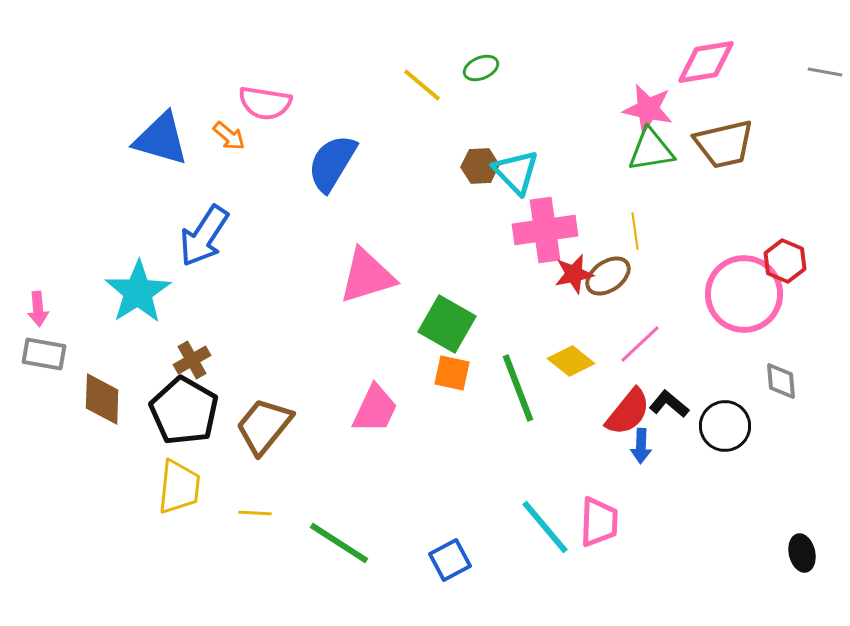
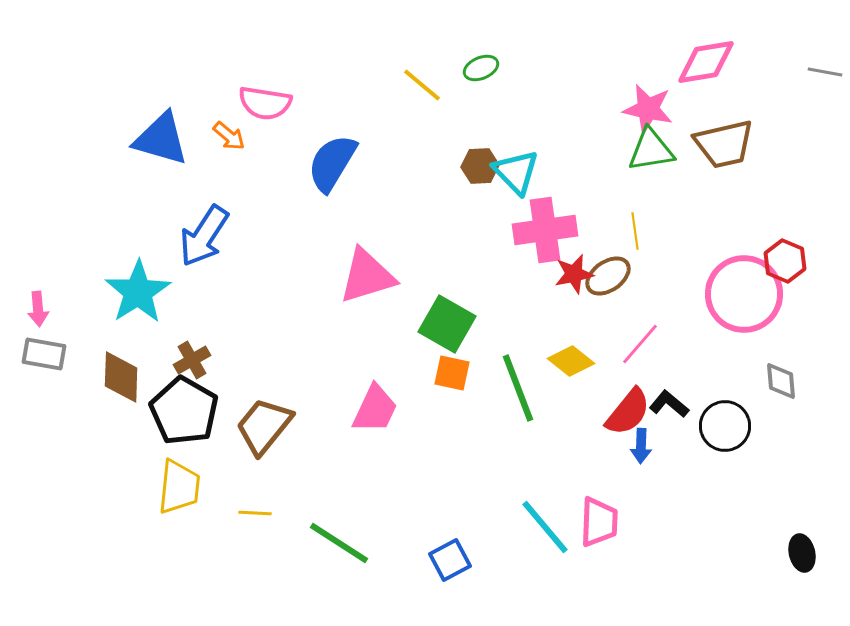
pink line at (640, 344): rotated 6 degrees counterclockwise
brown diamond at (102, 399): moved 19 px right, 22 px up
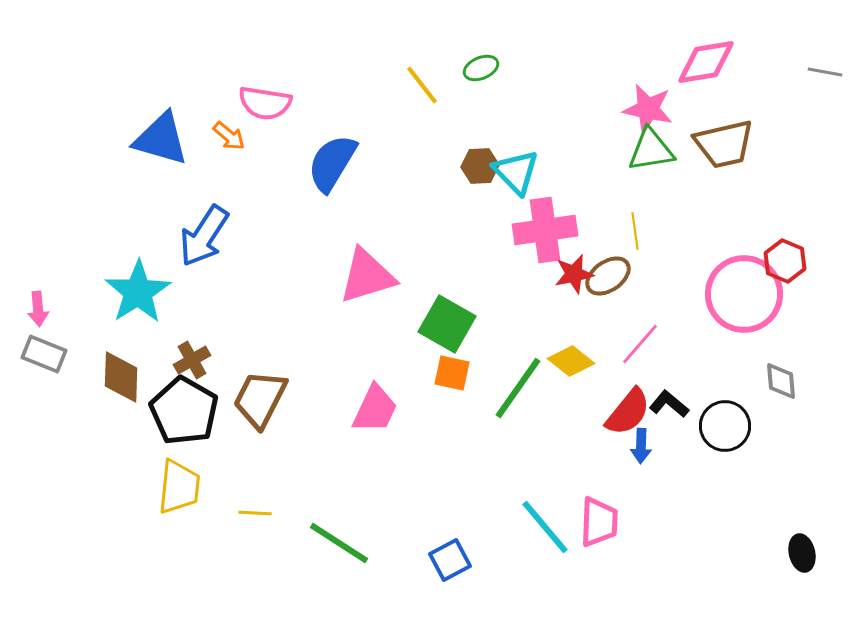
yellow line at (422, 85): rotated 12 degrees clockwise
gray rectangle at (44, 354): rotated 12 degrees clockwise
green line at (518, 388): rotated 56 degrees clockwise
brown trapezoid at (264, 426): moved 4 px left, 27 px up; rotated 12 degrees counterclockwise
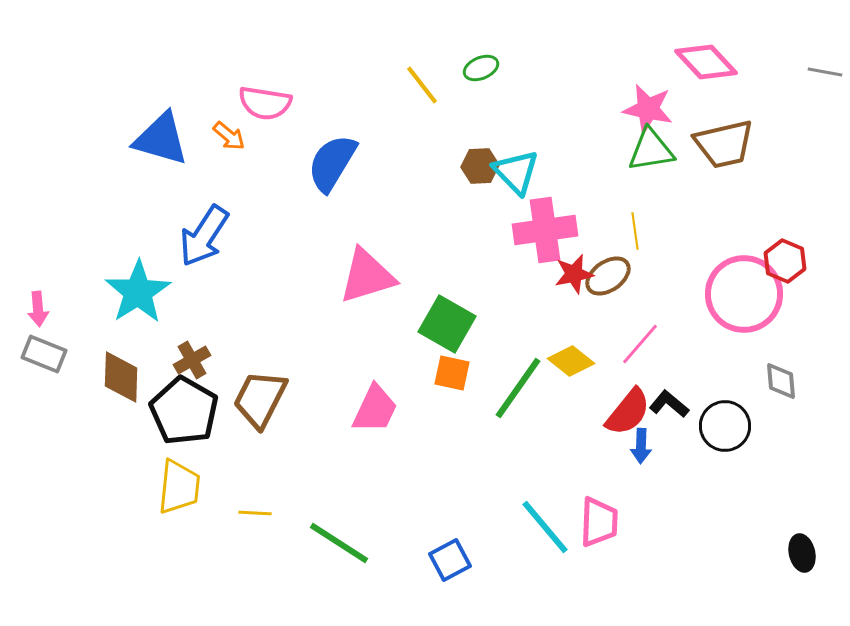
pink diamond at (706, 62): rotated 56 degrees clockwise
